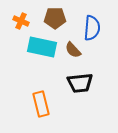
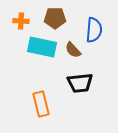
orange cross: rotated 21 degrees counterclockwise
blue semicircle: moved 2 px right, 2 px down
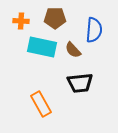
orange rectangle: rotated 15 degrees counterclockwise
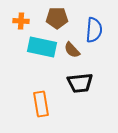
brown pentagon: moved 2 px right
brown semicircle: moved 1 px left
orange rectangle: rotated 20 degrees clockwise
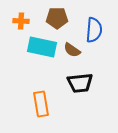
brown semicircle: rotated 12 degrees counterclockwise
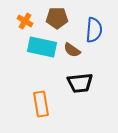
orange cross: moved 4 px right; rotated 28 degrees clockwise
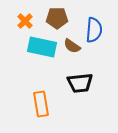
orange cross: rotated 14 degrees clockwise
brown semicircle: moved 4 px up
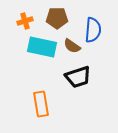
orange cross: rotated 28 degrees clockwise
blue semicircle: moved 1 px left
black trapezoid: moved 2 px left, 6 px up; rotated 12 degrees counterclockwise
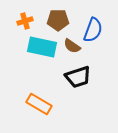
brown pentagon: moved 1 px right, 2 px down
blue semicircle: rotated 15 degrees clockwise
orange rectangle: moved 2 px left; rotated 50 degrees counterclockwise
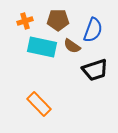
black trapezoid: moved 17 px right, 7 px up
orange rectangle: rotated 15 degrees clockwise
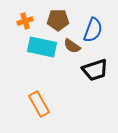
orange rectangle: rotated 15 degrees clockwise
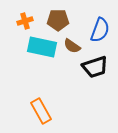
blue semicircle: moved 7 px right
black trapezoid: moved 3 px up
orange rectangle: moved 2 px right, 7 px down
